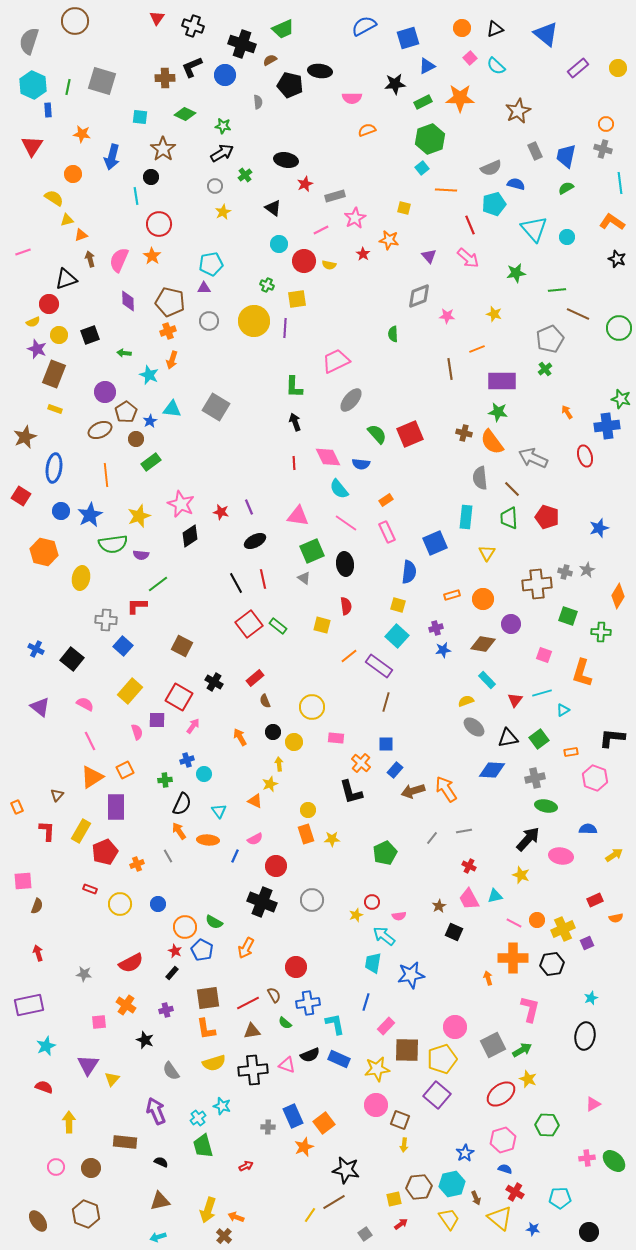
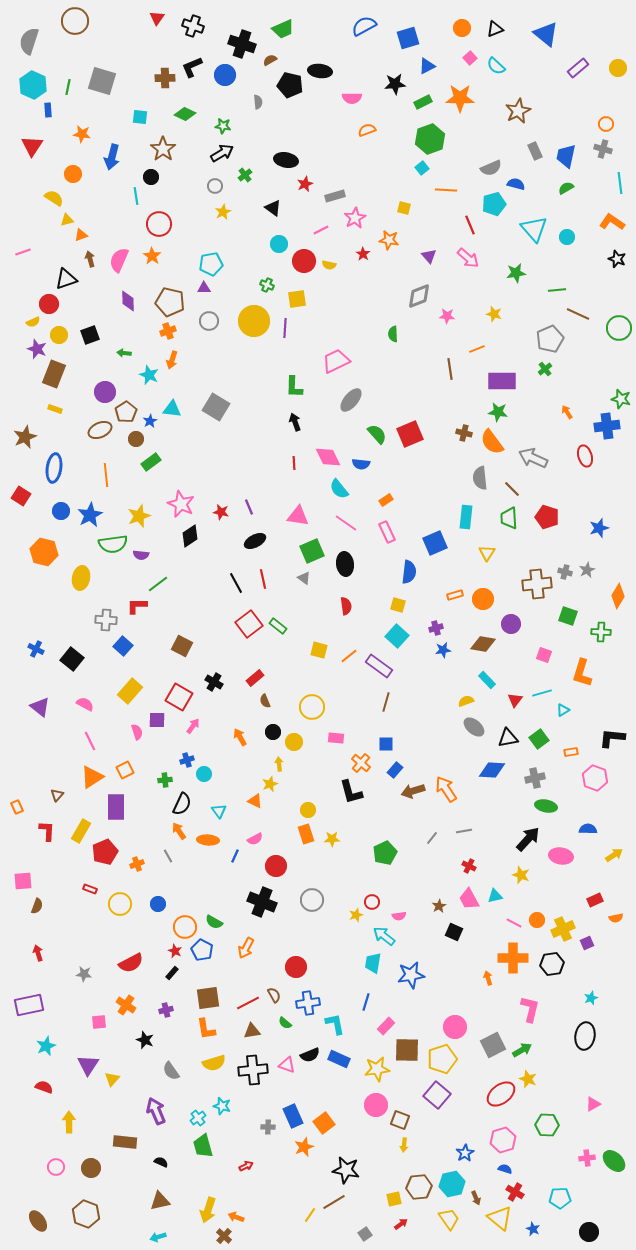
orange rectangle at (452, 595): moved 3 px right
yellow square at (322, 625): moved 3 px left, 25 px down
blue star at (533, 1229): rotated 16 degrees clockwise
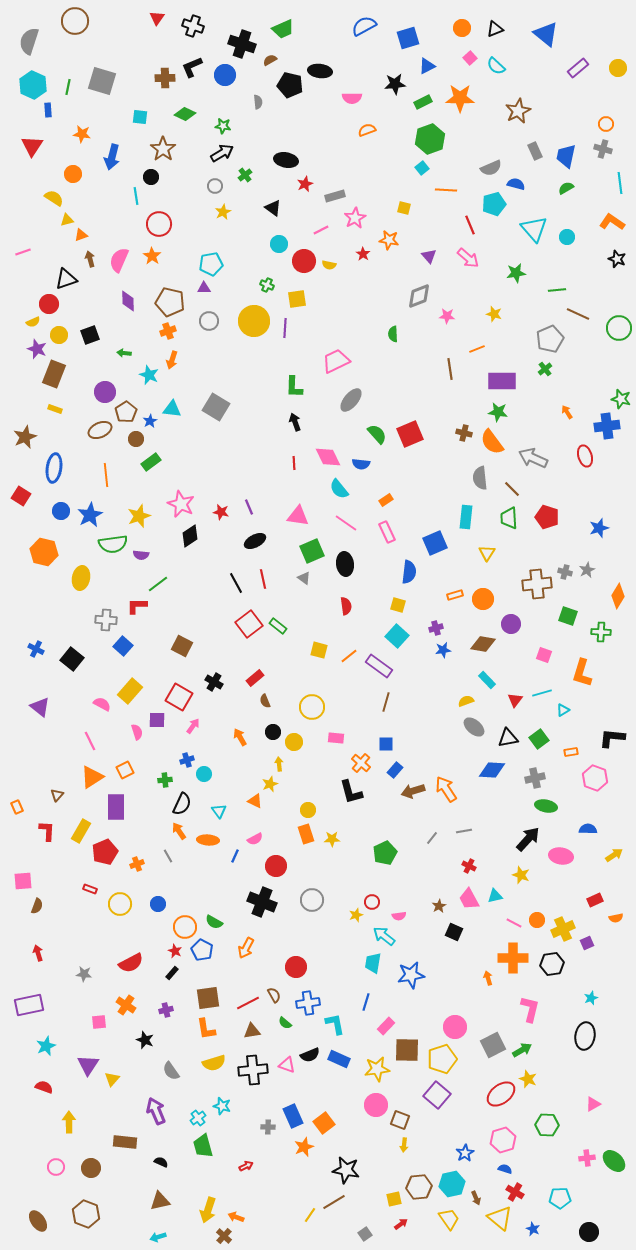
pink semicircle at (85, 704): moved 17 px right
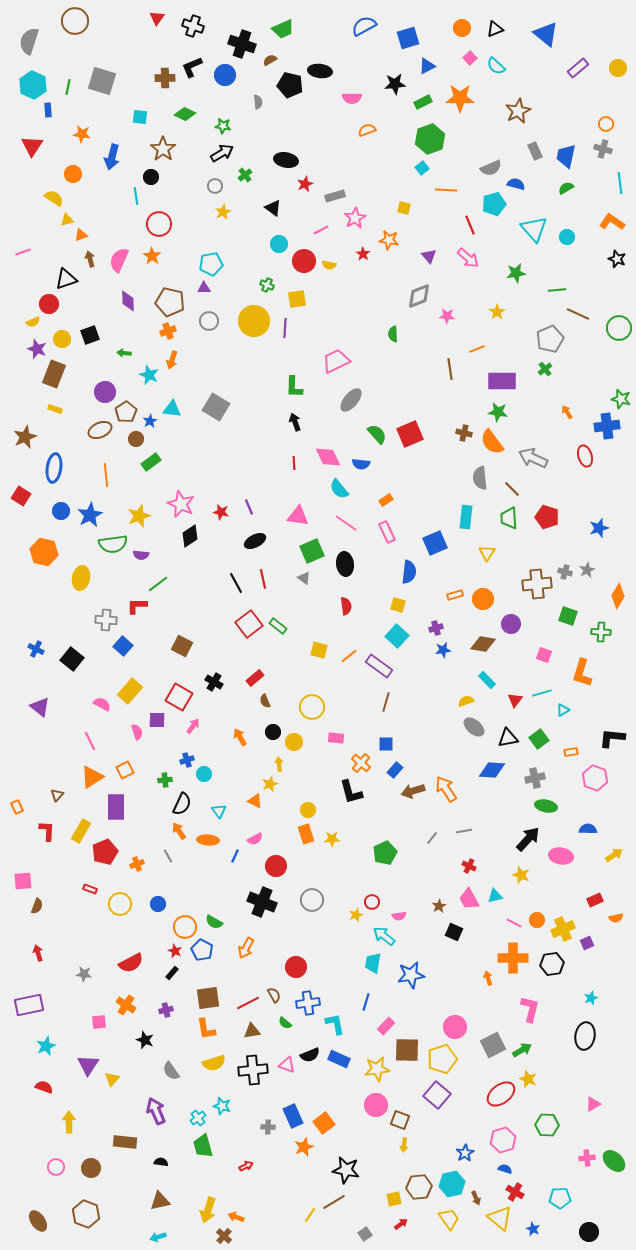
yellow star at (494, 314): moved 3 px right, 2 px up; rotated 21 degrees clockwise
yellow circle at (59, 335): moved 3 px right, 4 px down
black semicircle at (161, 1162): rotated 16 degrees counterclockwise
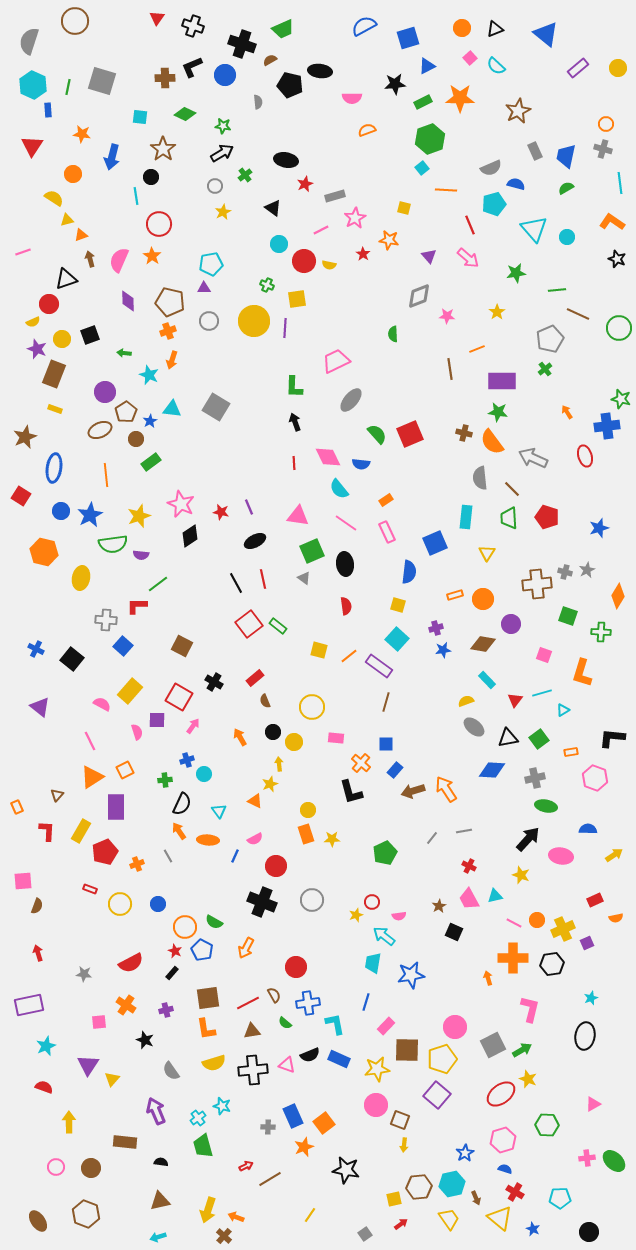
cyan square at (397, 636): moved 3 px down
brown line at (334, 1202): moved 64 px left, 23 px up
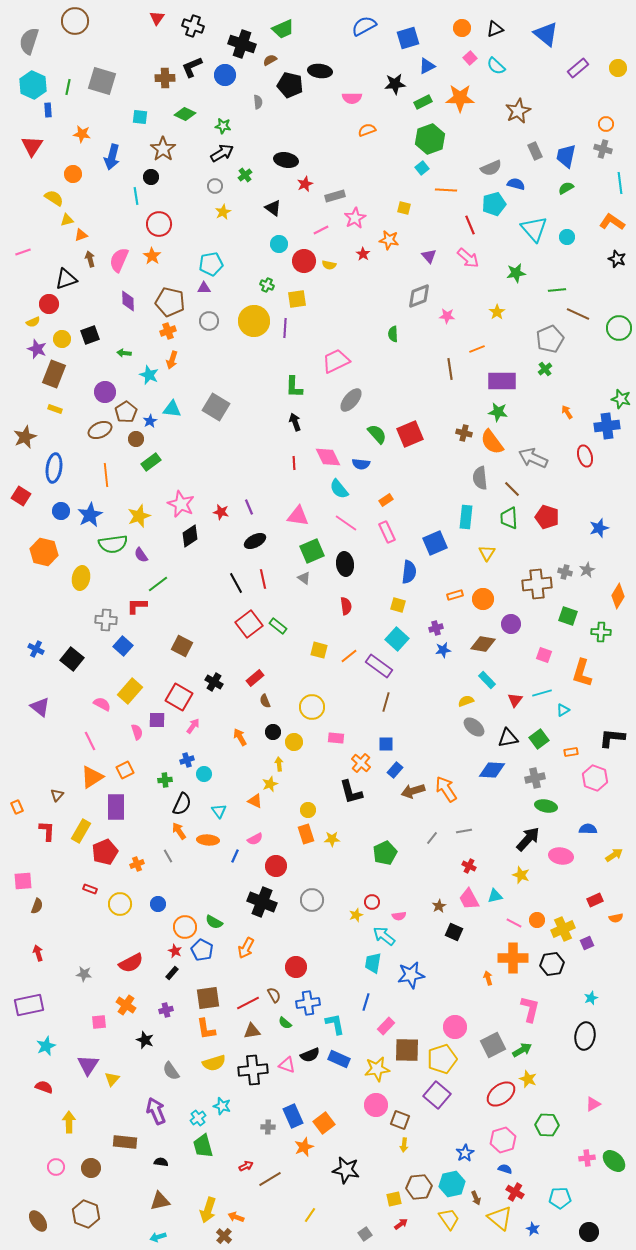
purple semicircle at (141, 555): rotated 49 degrees clockwise
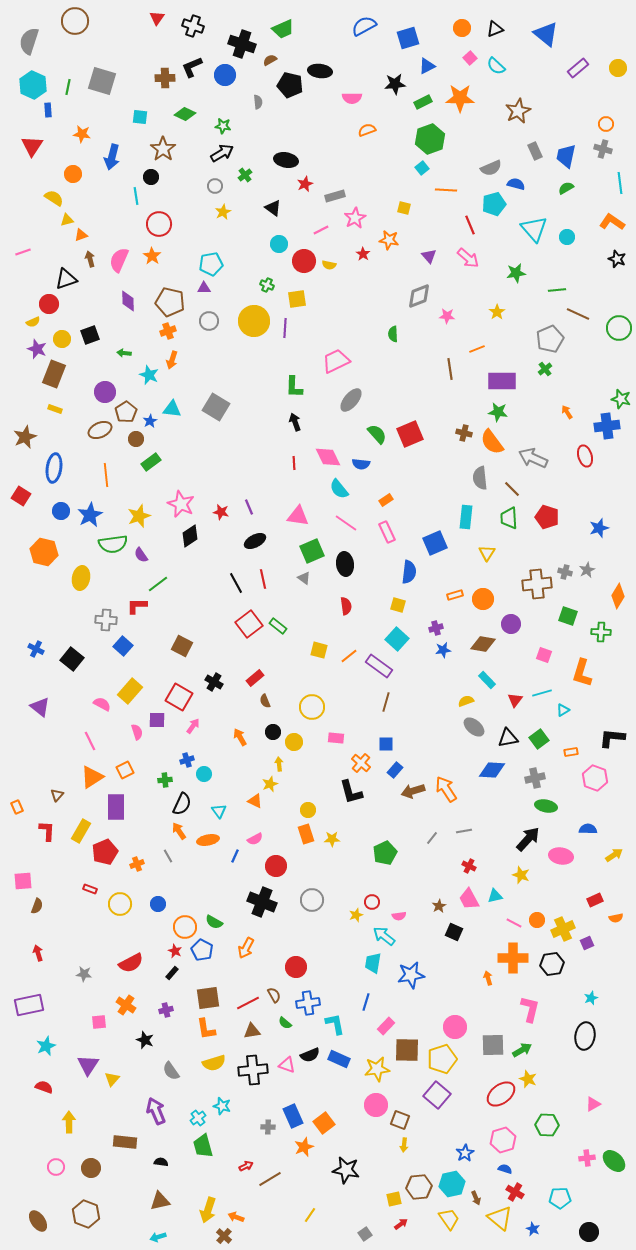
orange ellipse at (208, 840): rotated 15 degrees counterclockwise
gray square at (493, 1045): rotated 25 degrees clockwise
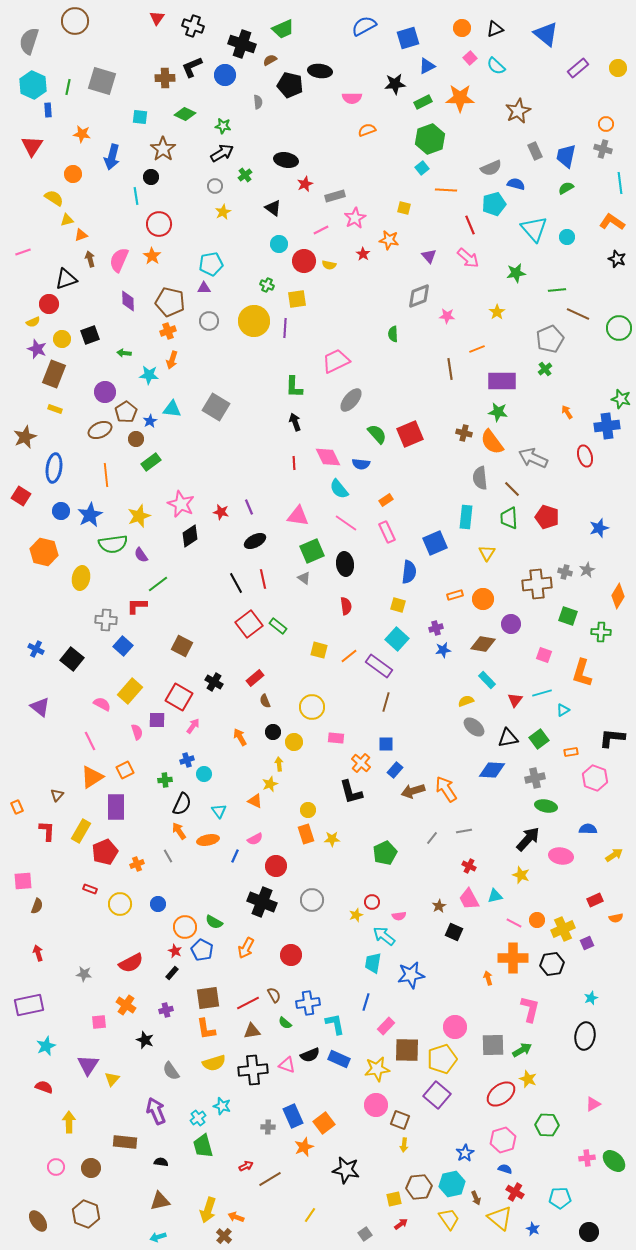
cyan star at (149, 375): rotated 18 degrees counterclockwise
red circle at (296, 967): moved 5 px left, 12 px up
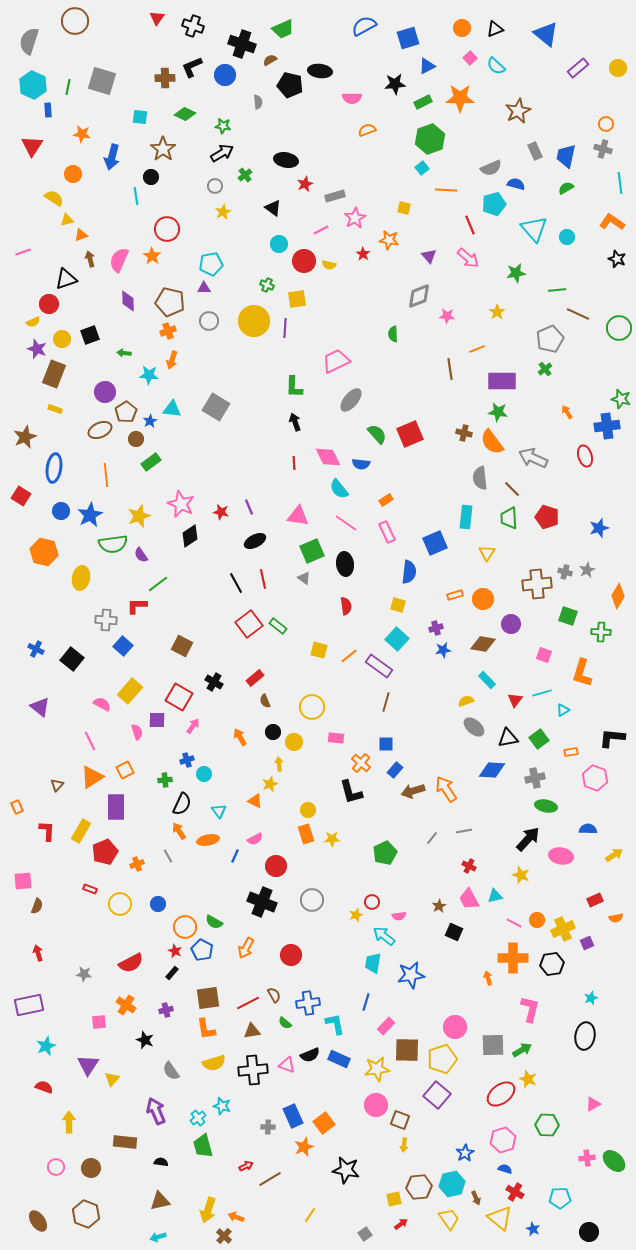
red circle at (159, 224): moved 8 px right, 5 px down
brown triangle at (57, 795): moved 10 px up
